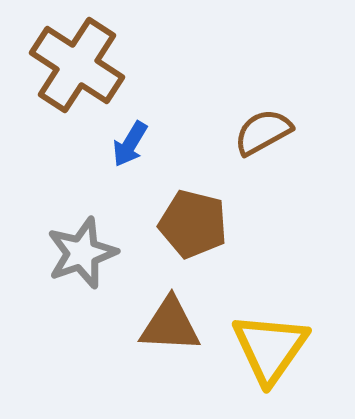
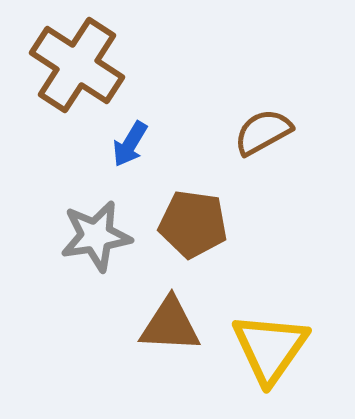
brown pentagon: rotated 6 degrees counterclockwise
gray star: moved 14 px right, 17 px up; rotated 10 degrees clockwise
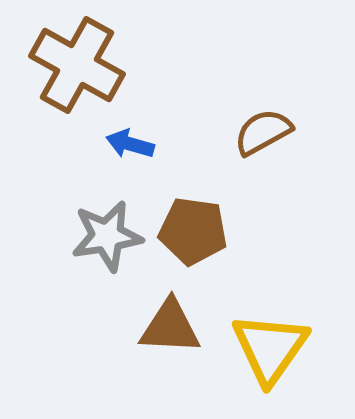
brown cross: rotated 4 degrees counterclockwise
blue arrow: rotated 75 degrees clockwise
brown pentagon: moved 7 px down
gray star: moved 11 px right
brown triangle: moved 2 px down
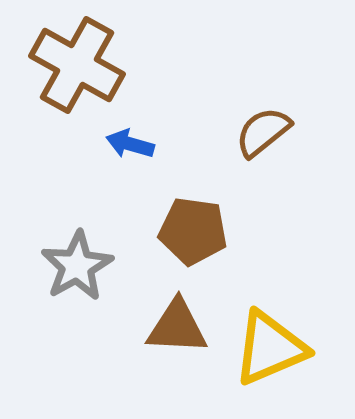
brown semicircle: rotated 10 degrees counterclockwise
gray star: moved 30 px left, 30 px down; rotated 20 degrees counterclockwise
brown triangle: moved 7 px right
yellow triangle: rotated 32 degrees clockwise
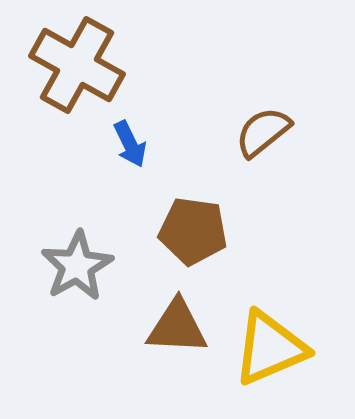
blue arrow: rotated 132 degrees counterclockwise
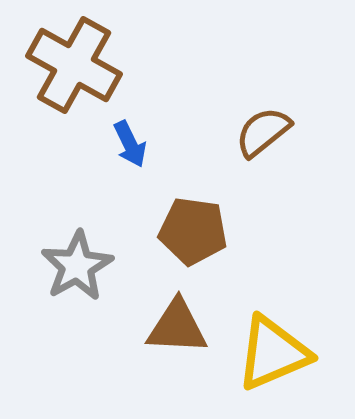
brown cross: moved 3 px left
yellow triangle: moved 3 px right, 5 px down
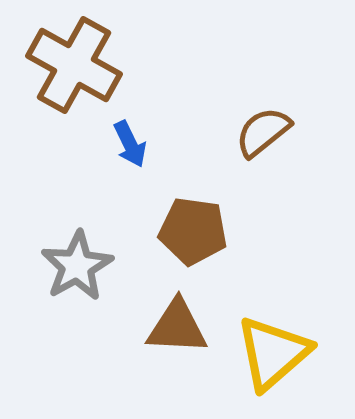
yellow triangle: rotated 18 degrees counterclockwise
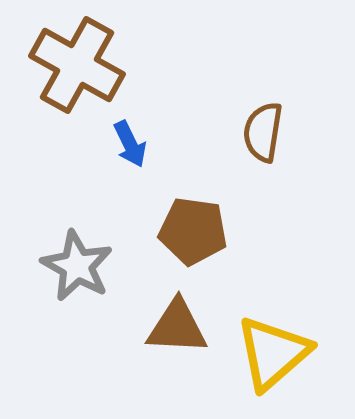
brown cross: moved 3 px right
brown semicircle: rotated 42 degrees counterclockwise
gray star: rotated 14 degrees counterclockwise
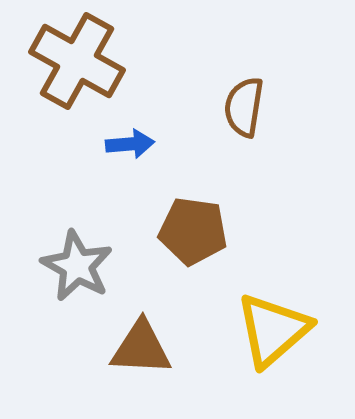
brown cross: moved 4 px up
brown semicircle: moved 19 px left, 25 px up
blue arrow: rotated 69 degrees counterclockwise
brown triangle: moved 36 px left, 21 px down
yellow triangle: moved 23 px up
